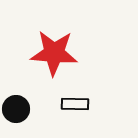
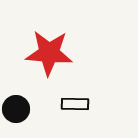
red star: moved 5 px left
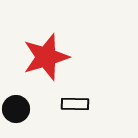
red star: moved 3 px left, 4 px down; rotated 21 degrees counterclockwise
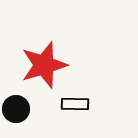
red star: moved 2 px left, 8 px down
